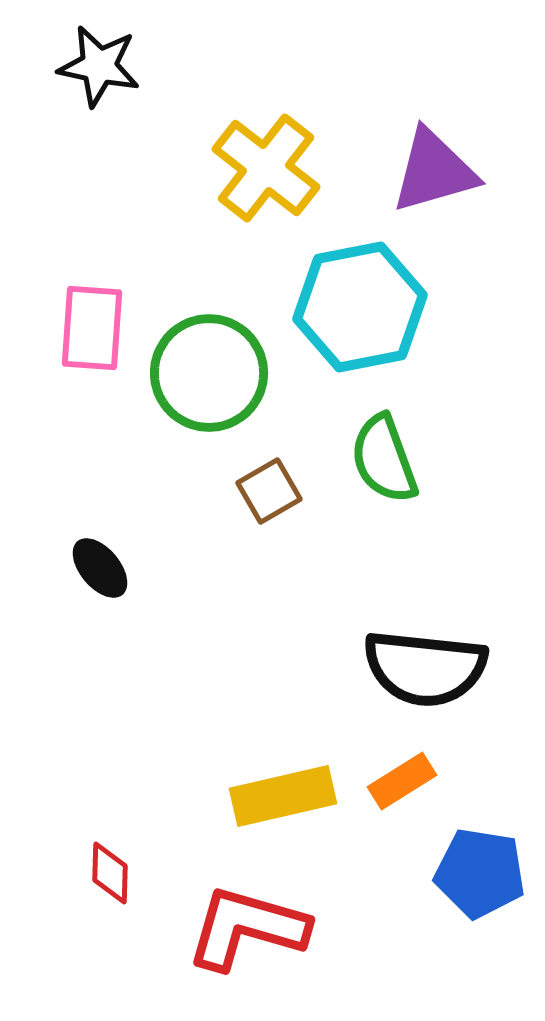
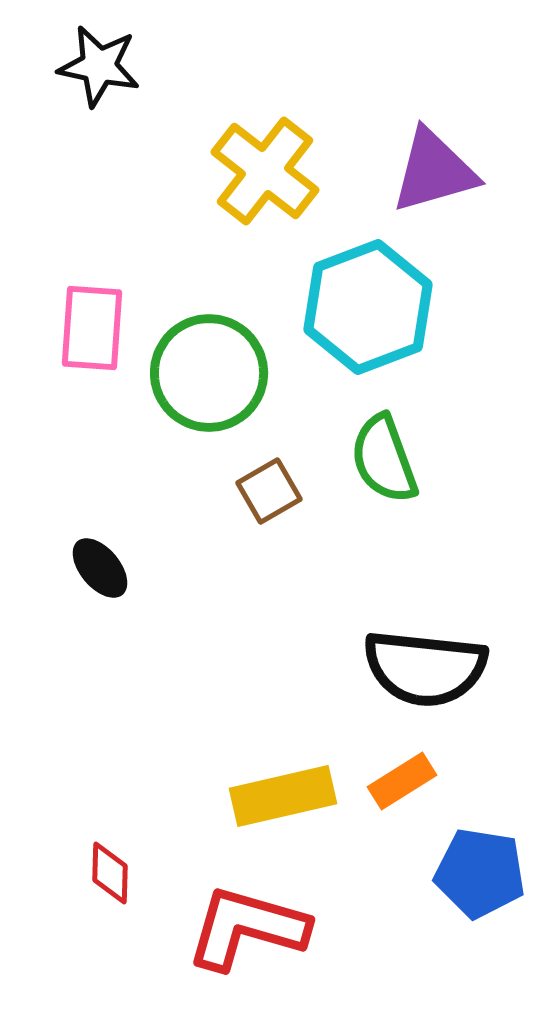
yellow cross: moved 1 px left, 3 px down
cyan hexagon: moved 8 px right; rotated 10 degrees counterclockwise
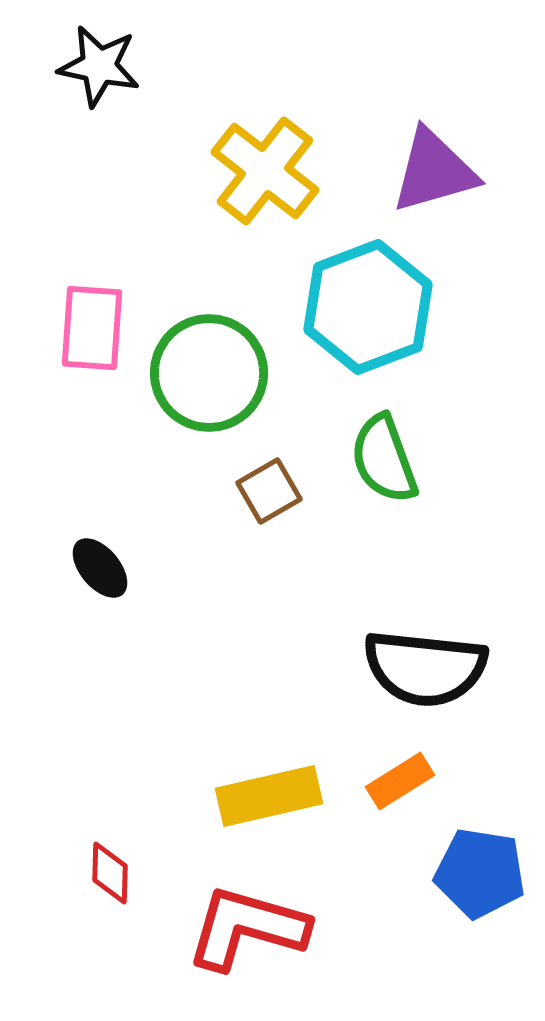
orange rectangle: moved 2 px left
yellow rectangle: moved 14 px left
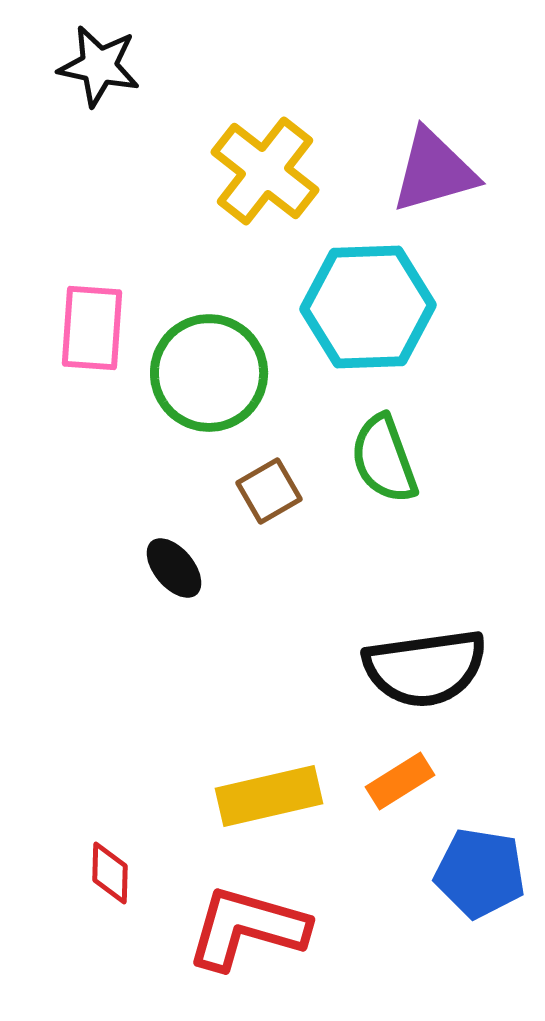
cyan hexagon: rotated 19 degrees clockwise
black ellipse: moved 74 px right
black semicircle: rotated 14 degrees counterclockwise
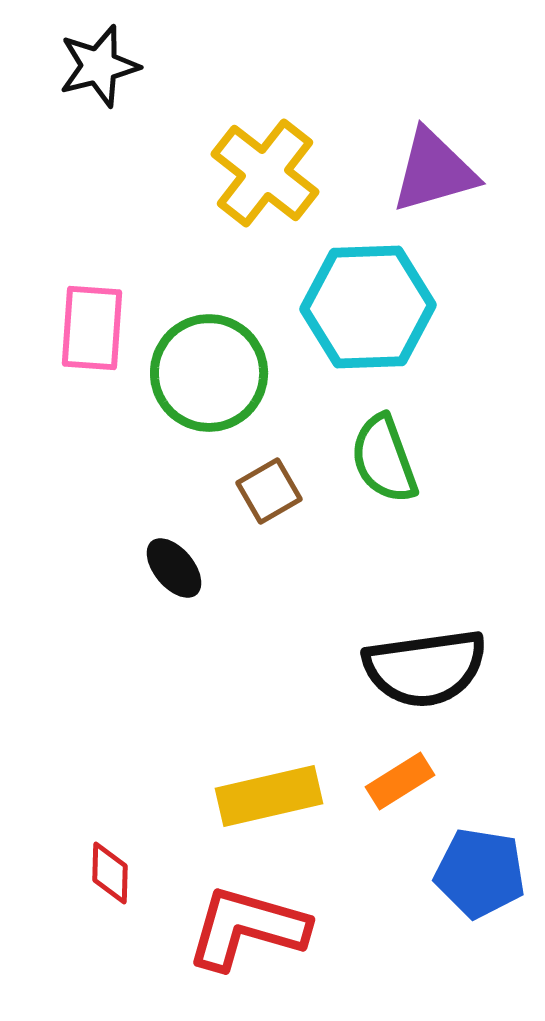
black star: rotated 26 degrees counterclockwise
yellow cross: moved 2 px down
